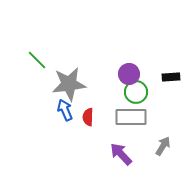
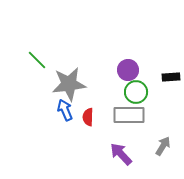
purple circle: moved 1 px left, 4 px up
gray rectangle: moved 2 px left, 2 px up
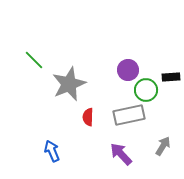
green line: moved 3 px left
gray star: rotated 16 degrees counterclockwise
green circle: moved 10 px right, 2 px up
blue arrow: moved 13 px left, 41 px down
gray rectangle: rotated 12 degrees counterclockwise
